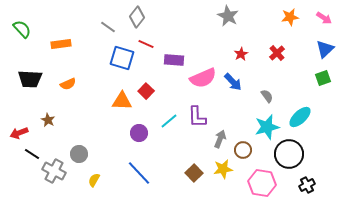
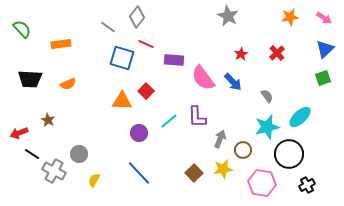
pink semicircle: rotated 76 degrees clockwise
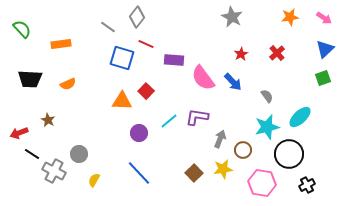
gray star: moved 4 px right, 1 px down
purple L-shape: rotated 100 degrees clockwise
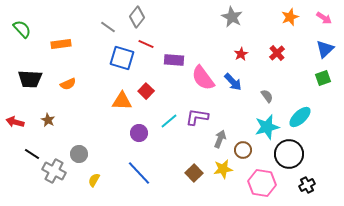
orange star: rotated 12 degrees counterclockwise
red arrow: moved 4 px left, 11 px up; rotated 36 degrees clockwise
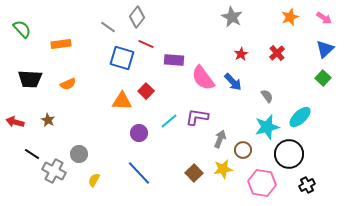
green square: rotated 28 degrees counterclockwise
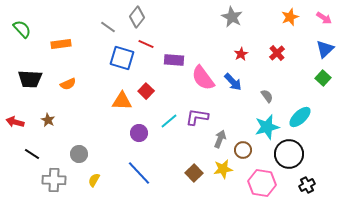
gray cross: moved 9 px down; rotated 25 degrees counterclockwise
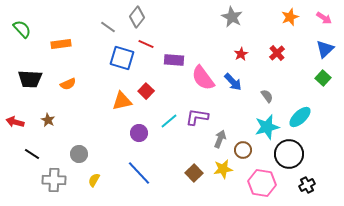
orange triangle: rotated 15 degrees counterclockwise
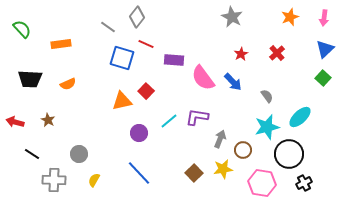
pink arrow: rotated 63 degrees clockwise
black cross: moved 3 px left, 2 px up
